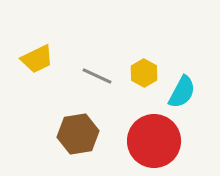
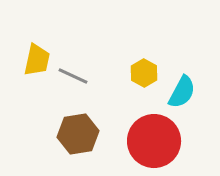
yellow trapezoid: moved 1 px down; rotated 52 degrees counterclockwise
gray line: moved 24 px left
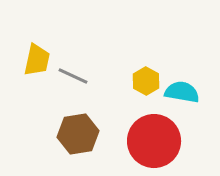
yellow hexagon: moved 2 px right, 8 px down
cyan semicircle: rotated 108 degrees counterclockwise
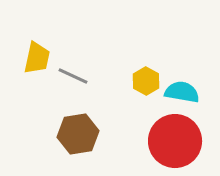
yellow trapezoid: moved 2 px up
red circle: moved 21 px right
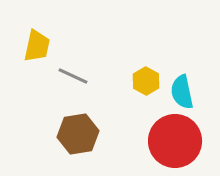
yellow trapezoid: moved 12 px up
cyan semicircle: rotated 112 degrees counterclockwise
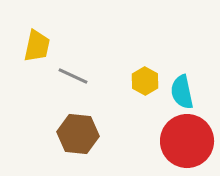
yellow hexagon: moved 1 px left
brown hexagon: rotated 15 degrees clockwise
red circle: moved 12 px right
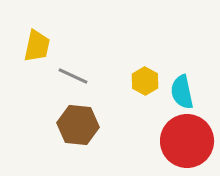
brown hexagon: moved 9 px up
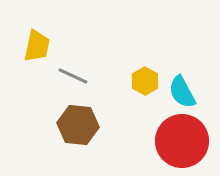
cyan semicircle: rotated 16 degrees counterclockwise
red circle: moved 5 px left
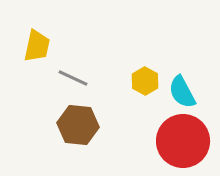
gray line: moved 2 px down
red circle: moved 1 px right
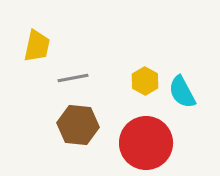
gray line: rotated 36 degrees counterclockwise
red circle: moved 37 px left, 2 px down
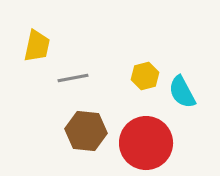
yellow hexagon: moved 5 px up; rotated 16 degrees clockwise
brown hexagon: moved 8 px right, 6 px down
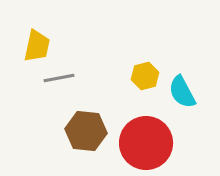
gray line: moved 14 px left
